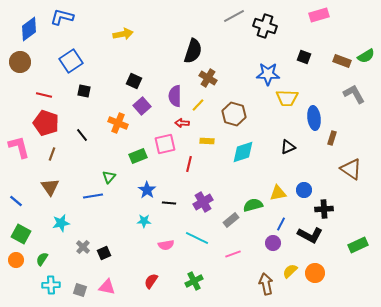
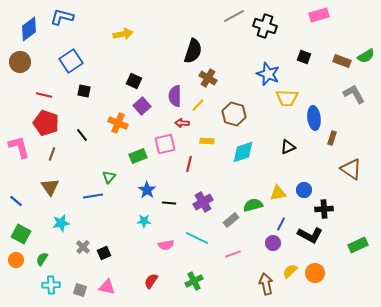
blue star at (268, 74): rotated 20 degrees clockwise
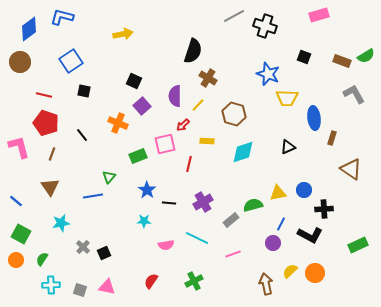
red arrow at (182, 123): moved 1 px right, 2 px down; rotated 48 degrees counterclockwise
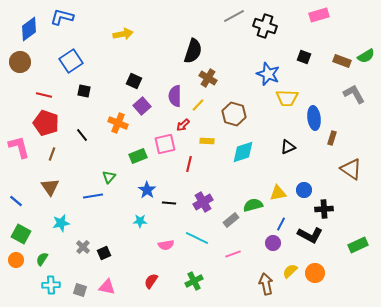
cyan star at (144, 221): moved 4 px left
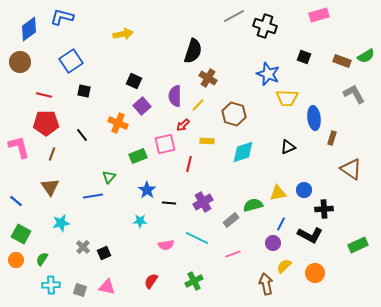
red pentagon at (46, 123): rotated 20 degrees counterclockwise
yellow semicircle at (290, 271): moved 6 px left, 5 px up
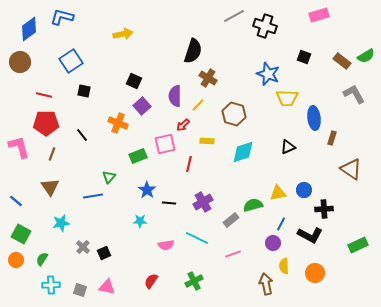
brown rectangle at (342, 61): rotated 18 degrees clockwise
yellow semicircle at (284, 266): rotated 49 degrees counterclockwise
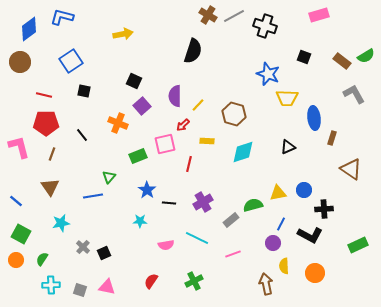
brown cross at (208, 78): moved 63 px up
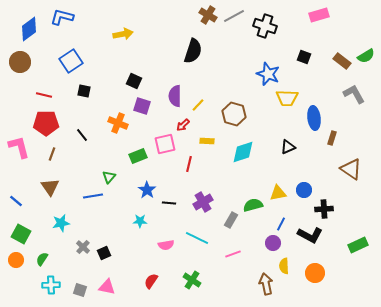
purple square at (142, 106): rotated 30 degrees counterclockwise
gray rectangle at (231, 220): rotated 21 degrees counterclockwise
green cross at (194, 281): moved 2 px left, 1 px up; rotated 30 degrees counterclockwise
